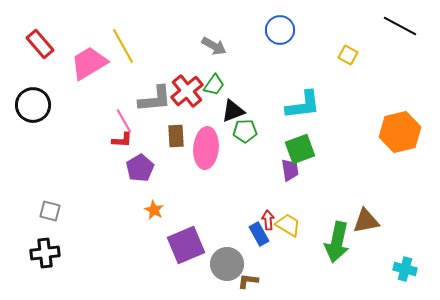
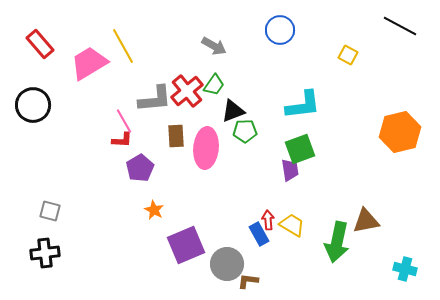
yellow trapezoid: moved 4 px right
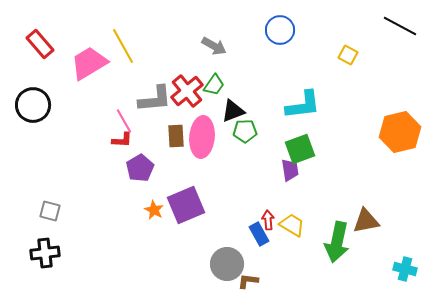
pink ellipse: moved 4 px left, 11 px up
purple square: moved 40 px up
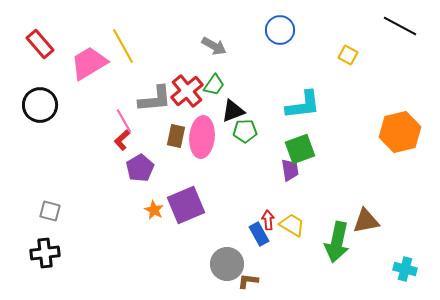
black circle: moved 7 px right
brown rectangle: rotated 15 degrees clockwise
red L-shape: rotated 135 degrees clockwise
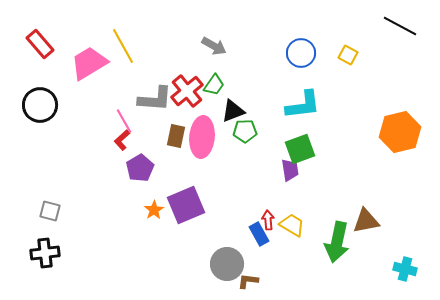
blue circle: moved 21 px right, 23 px down
gray L-shape: rotated 9 degrees clockwise
orange star: rotated 12 degrees clockwise
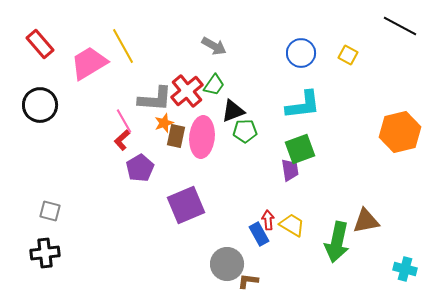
orange star: moved 10 px right, 87 px up; rotated 12 degrees clockwise
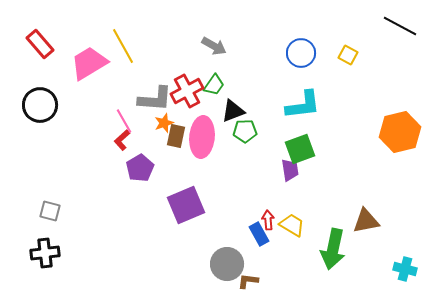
red cross: rotated 12 degrees clockwise
green arrow: moved 4 px left, 7 px down
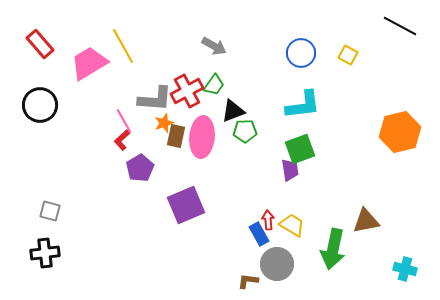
gray circle: moved 50 px right
